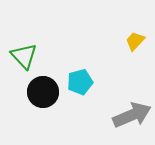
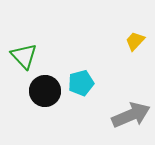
cyan pentagon: moved 1 px right, 1 px down
black circle: moved 2 px right, 1 px up
gray arrow: moved 1 px left
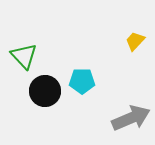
cyan pentagon: moved 1 px right, 2 px up; rotated 15 degrees clockwise
gray arrow: moved 3 px down
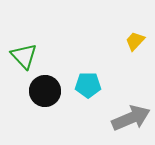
cyan pentagon: moved 6 px right, 4 px down
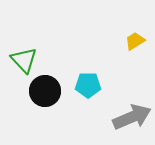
yellow trapezoid: rotated 15 degrees clockwise
green triangle: moved 4 px down
gray arrow: moved 1 px right, 1 px up
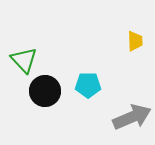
yellow trapezoid: rotated 120 degrees clockwise
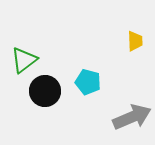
green triangle: rotated 36 degrees clockwise
cyan pentagon: moved 3 px up; rotated 15 degrees clockwise
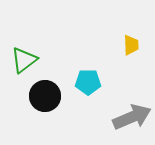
yellow trapezoid: moved 4 px left, 4 px down
cyan pentagon: rotated 15 degrees counterclockwise
black circle: moved 5 px down
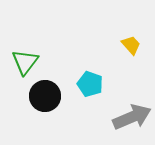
yellow trapezoid: rotated 40 degrees counterclockwise
green triangle: moved 1 px right, 2 px down; rotated 16 degrees counterclockwise
cyan pentagon: moved 2 px right, 2 px down; rotated 20 degrees clockwise
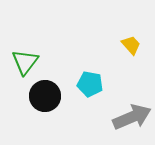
cyan pentagon: rotated 10 degrees counterclockwise
